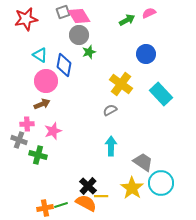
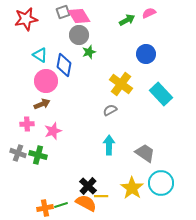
gray cross: moved 1 px left, 13 px down
cyan arrow: moved 2 px left, 1 px up
gray trapezoid: moved 2 px right, 9 px up
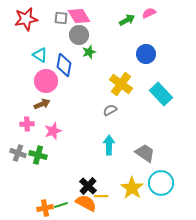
gray square: moved 2 px left, 6 px down; rotated 24 degrees clockwise
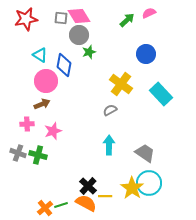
green arrow: rotated 14 degrees counterclockwise
cyan circle: moved 12 px left
yellow line: moved 4 px right
orange cross: rotated 28 degrees counterclockwise
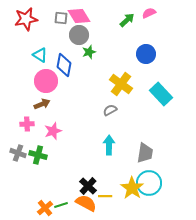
gray trapezoid: rotated 65 degrees clockwise
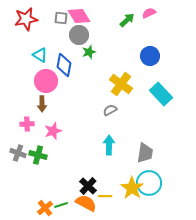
blue circle: moved 4 px right, 2 px down
brown arrow: rotated 112 degrees clockwise
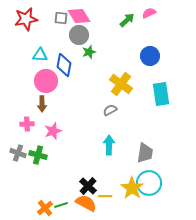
cyan triangle: rotated 28 degrees counterclockwise
cyan rectangle: rotated 35 degrees clockwise
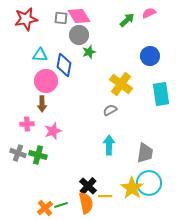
orange semicircle: rotated 50 degrees clockwise
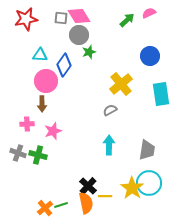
blue diamond: rotated 25 degrees clockwise
yellow cross: rotated 15 degrees clockwise
gray trapezoid: moved 2 px right, 3 px up
